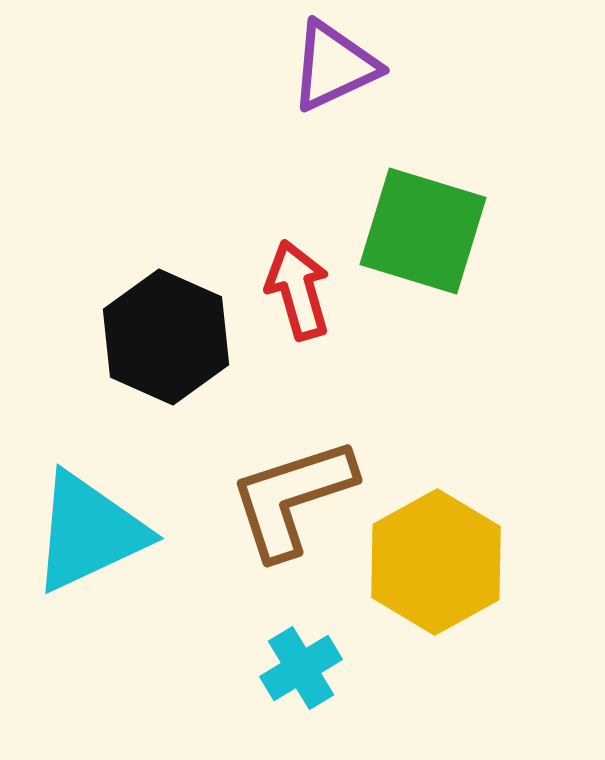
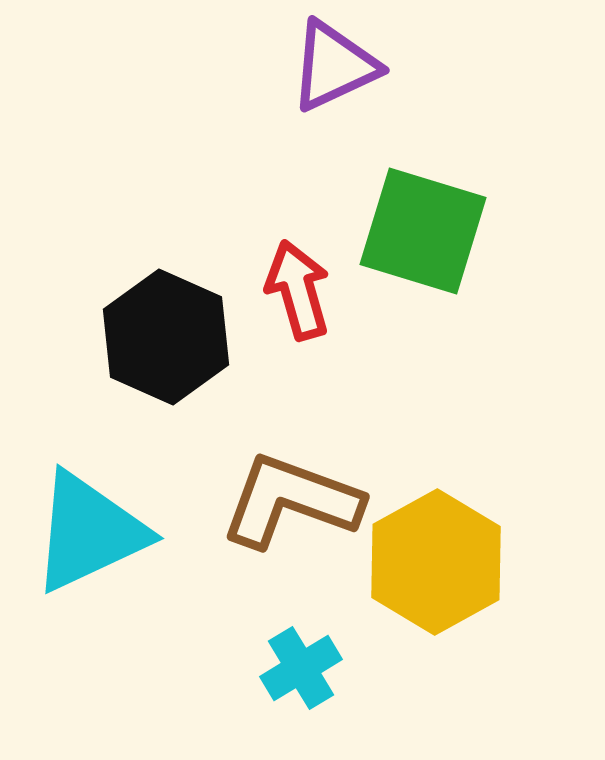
brown L-shape: moved 1 px left, 3 px down; rotated 38 degrees clockwise
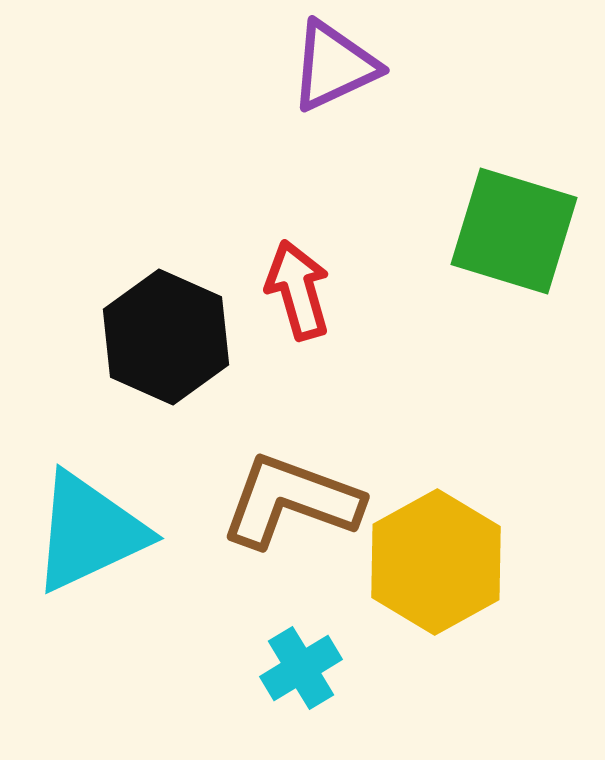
green square: moved 91 px right
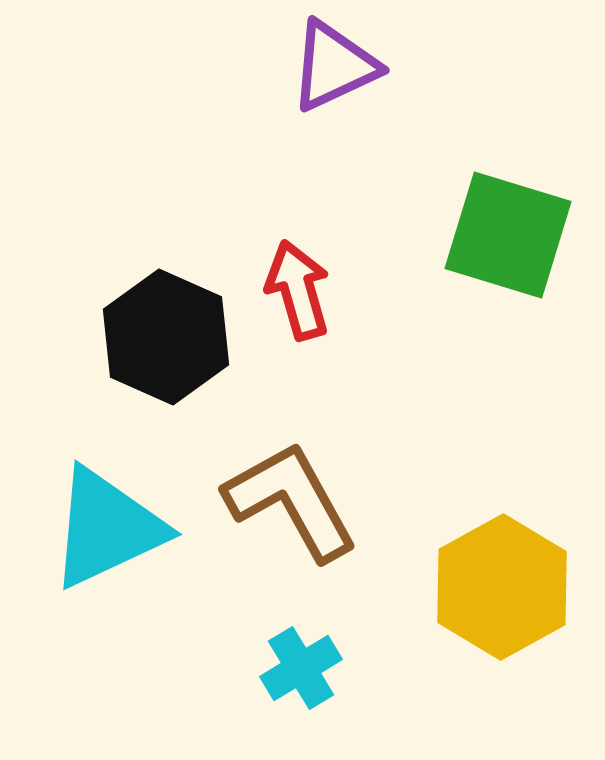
green square: moved 6 px left, 4 px down
brown L-shape: rotated 41 degrees clockwise
cyan triangle: moved 18 px right, 4 px up
yellow hexagon: moved 66 px right, 25 px down
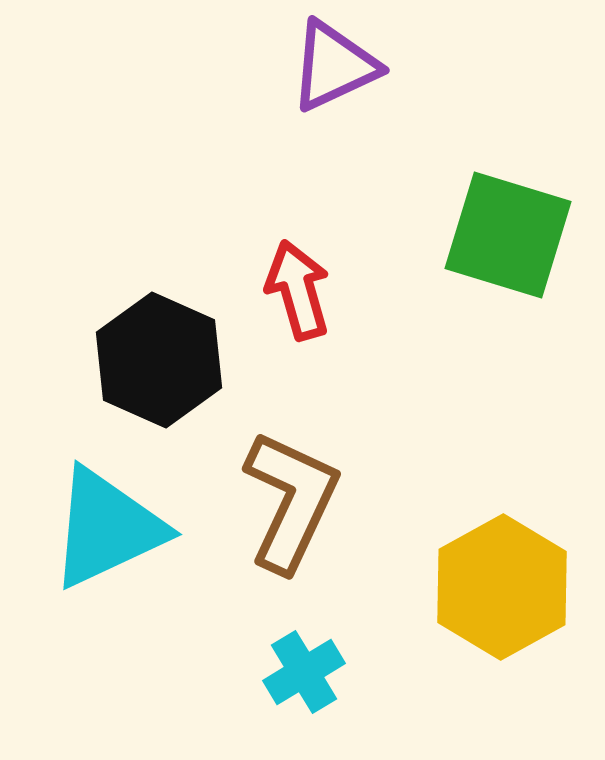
black hexagon: moved 7 px left, 23 px down
brown L-shape: rotated 54 degrees clockwise
cyan cross: moved 3 px right, 4 px down
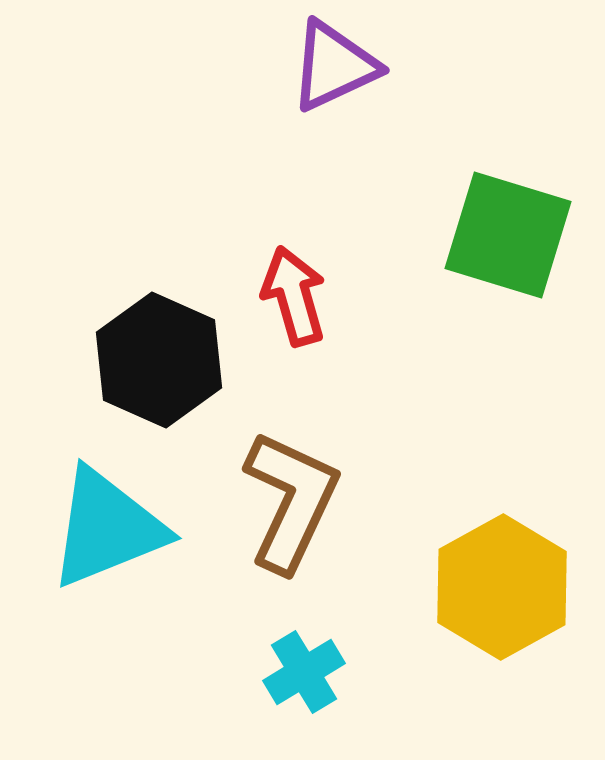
red arrow: moved 4 px left, 6 px down
cyan triangle: rotated 3 degrees clockwise
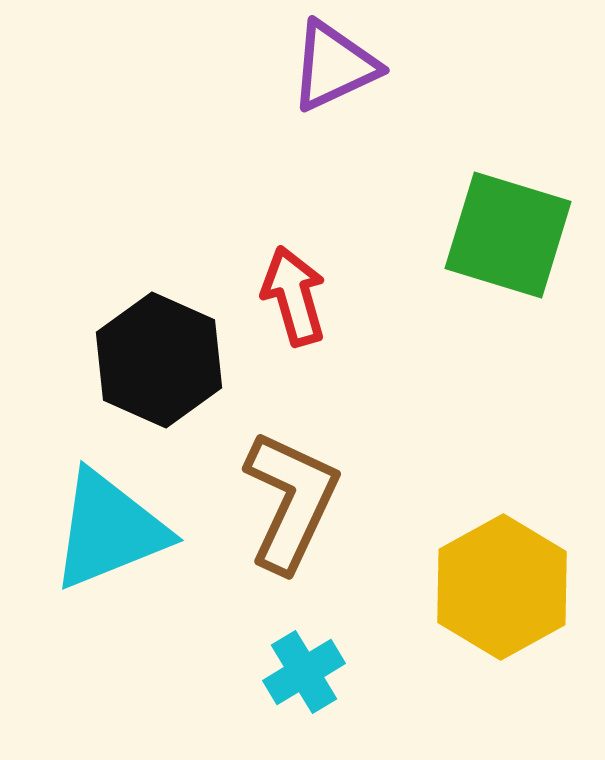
cyan triangle: moved 2 px right, 2 px down
